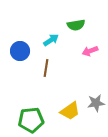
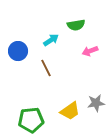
blue circle: moved 2 px left
brown line: rotated 36 degrees counterclockwise
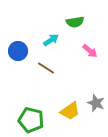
green semicircle: moved 1 px left, 3 px up
pink arrow: rotated 119 degrees counterclockwise
brown line: rotated 30 degrees counterclockwise
gray star: rotated 30 degrees clockwise
green pentagon: rotated 20 degrees clockwise
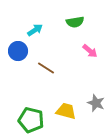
cyan arrow: moved 16 px left, 10 px up
yellow trapezoid: moved 4 px left; rotated 130 degrees counterclockwise
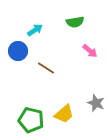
yellow trapezoid: moved 2 px left, 3 px down; rotated 125 degrees clockwise
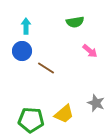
cyan arrow: moved 9 px left, 4 px up; rotated 56 degrees counterclockwise
blue circle: moved 4 px right
green pentagon: rotated 10 degrees counterclockwise
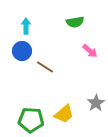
brown line: moved 1 px left, 1 px up
gray star: rotated 18 degrees clockwise
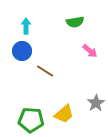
brown line: moved 4 px down
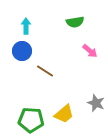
gray star: rotated 18 degrees counterclockwise
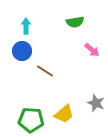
pink arrow: moved 2 px right, 1 px up
